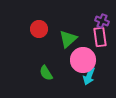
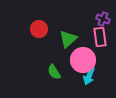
purple cross: moved 1 px right, 2 px up
green semicircle: moved 8 px right, 1 px up
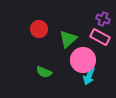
pink rectangle: rotated 54 degrees counterclockwise
green semicircle: moved 10 px left; rotated 35 degrees counterclockwise
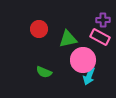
purple cross: moved 1 px down; rotated 24 degrees counterclockwise
green triangle: rotated 30 degrees clockwise
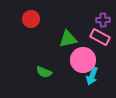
red circle: moved 8 px left, 10 px up
cyan arrow: moved 3 px right
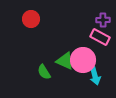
green triangle: moved 3 px left, 22 px down; rotated 36 degrees clockwise
green semicircle: rotated 35 degrees clockwise
cyan arrow: moved 3 px right; rotated 36 degrees counterclockwise
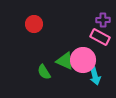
red circle: moved 3 px right, 5 px down
